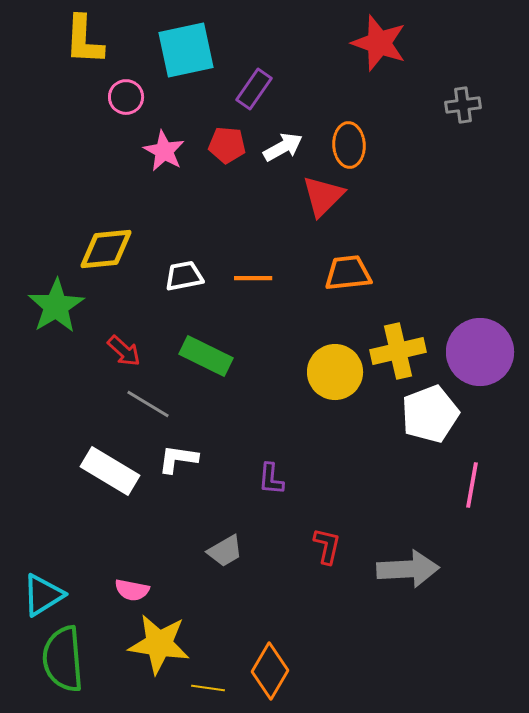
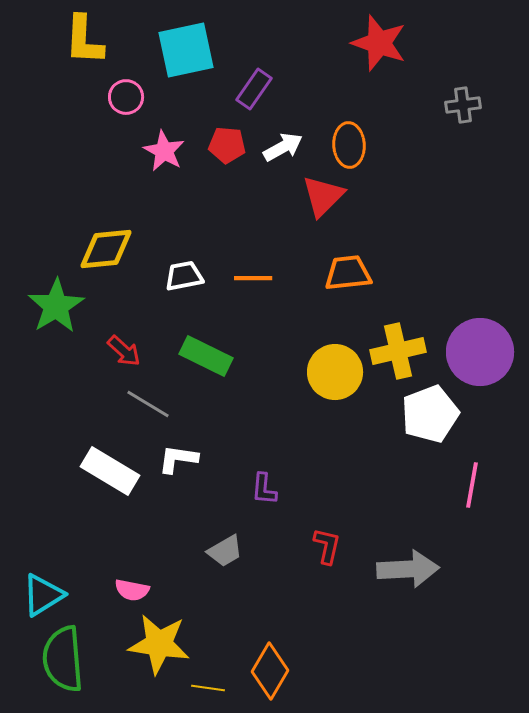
purple L-shape: moved 7 px left, 10 px down
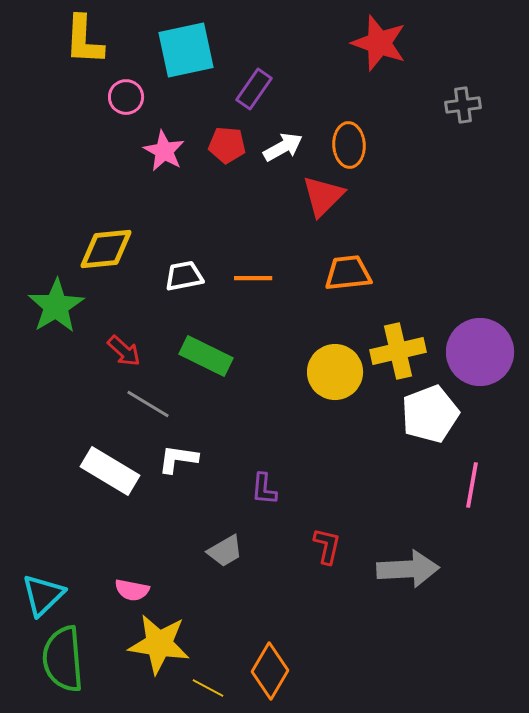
cyan triangle: rotated 12 degrees counterclockwise
yellow line: rotated 20 degrees clockwise
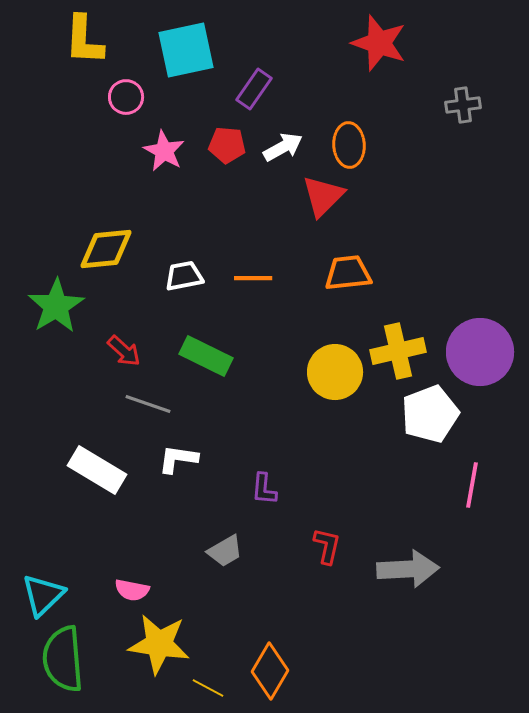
gray line: rotated 12 degrees counterclockwise
white rectangle: moved 13 px left, 1 px up
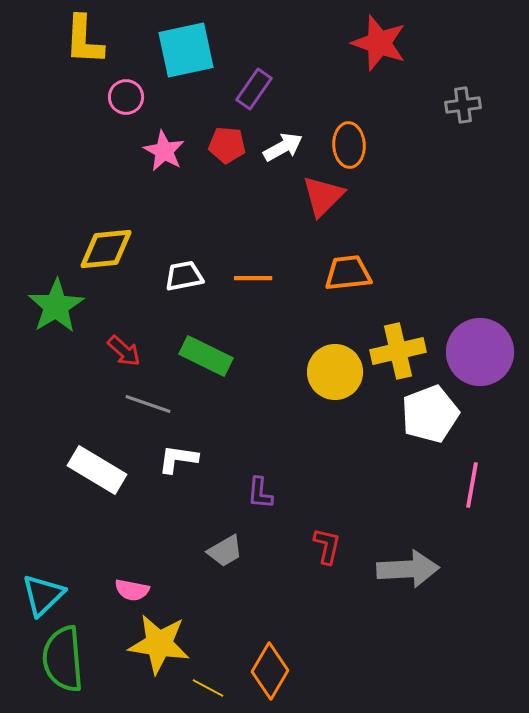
purple L-shape: moved 4 px left, 4 px down
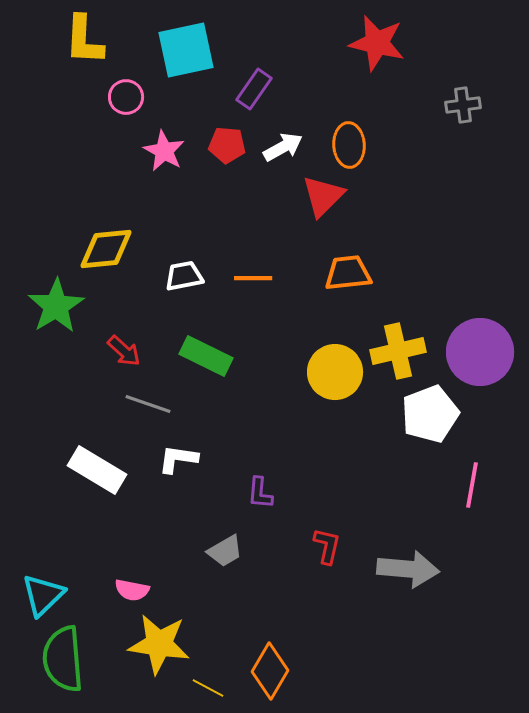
red star: moved 2 px left; rotated 6 degrees counterclockwise
gray arrow: rotated 8 degrees clockwise
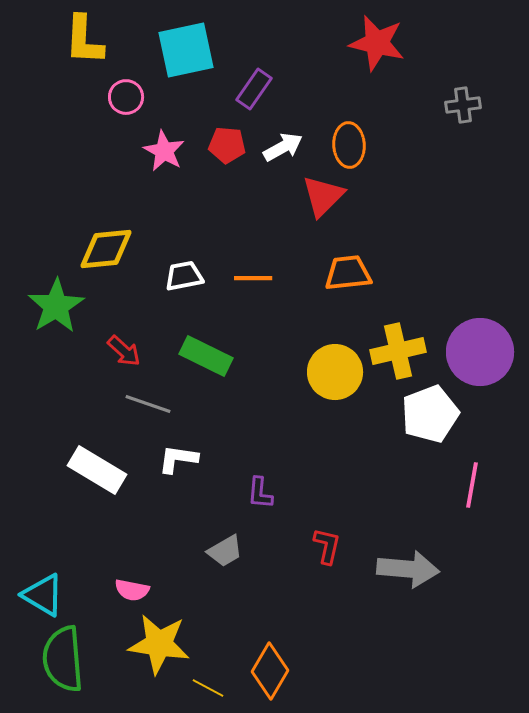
cyan triangle: rotated 45 degrees counterclockwise
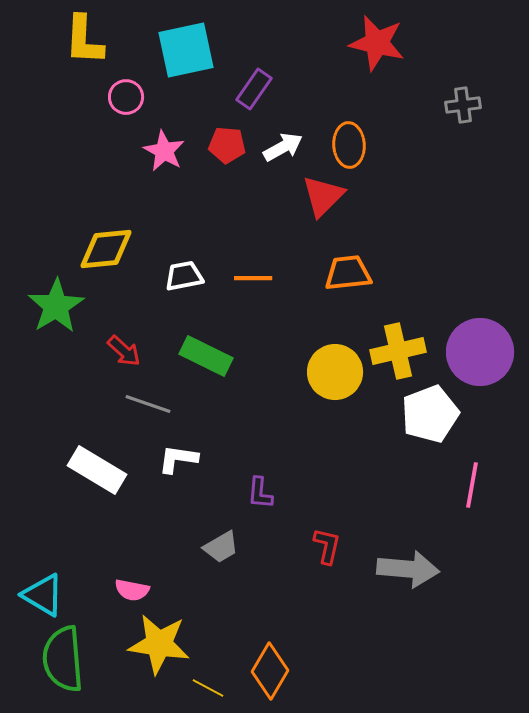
gray trapezoid: moved 4 px left, 4 px up
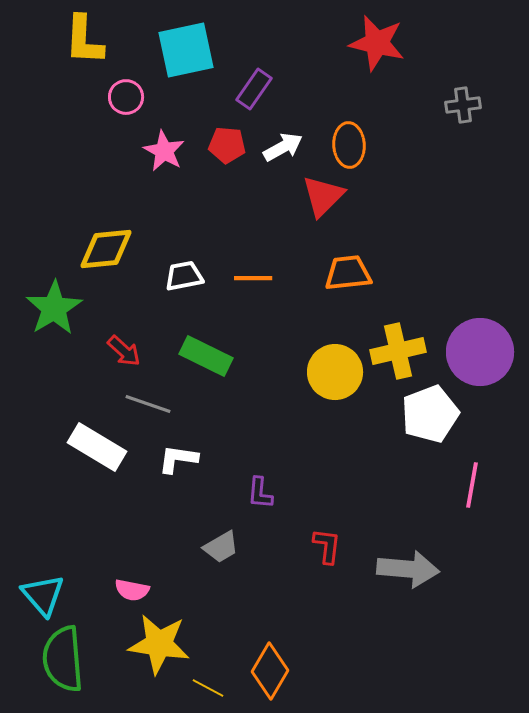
green star: moved 2 px left, 2 px down
white rectangle: moved 23 px up
red L-shape: rotated 6 degrees counterclockwise
cyan triangle: rotated 18 degrees clockwise
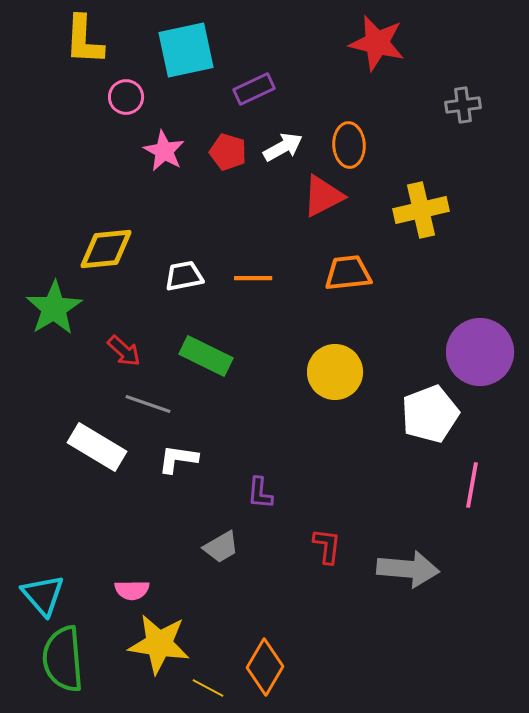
purple rectangle: rotated 30 degrees clockwise
red pentagon: moved 1 px right, 7 px down; rotated 12 degrees clockwise
red triangle: rotated 18 degrees clockwise
yellow cross: moved 23 px right, 141 px up
pink semicircle: rotated 12 degrees counterclockwise
orange diamond: moved 5 px left, 4 px up
